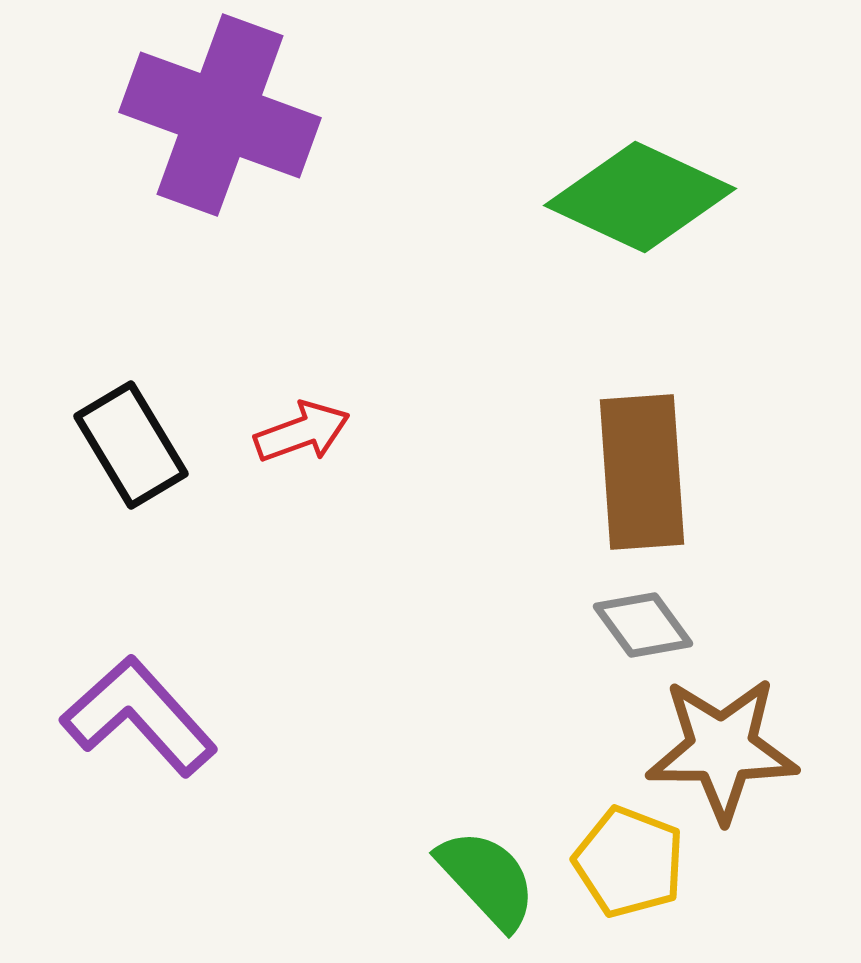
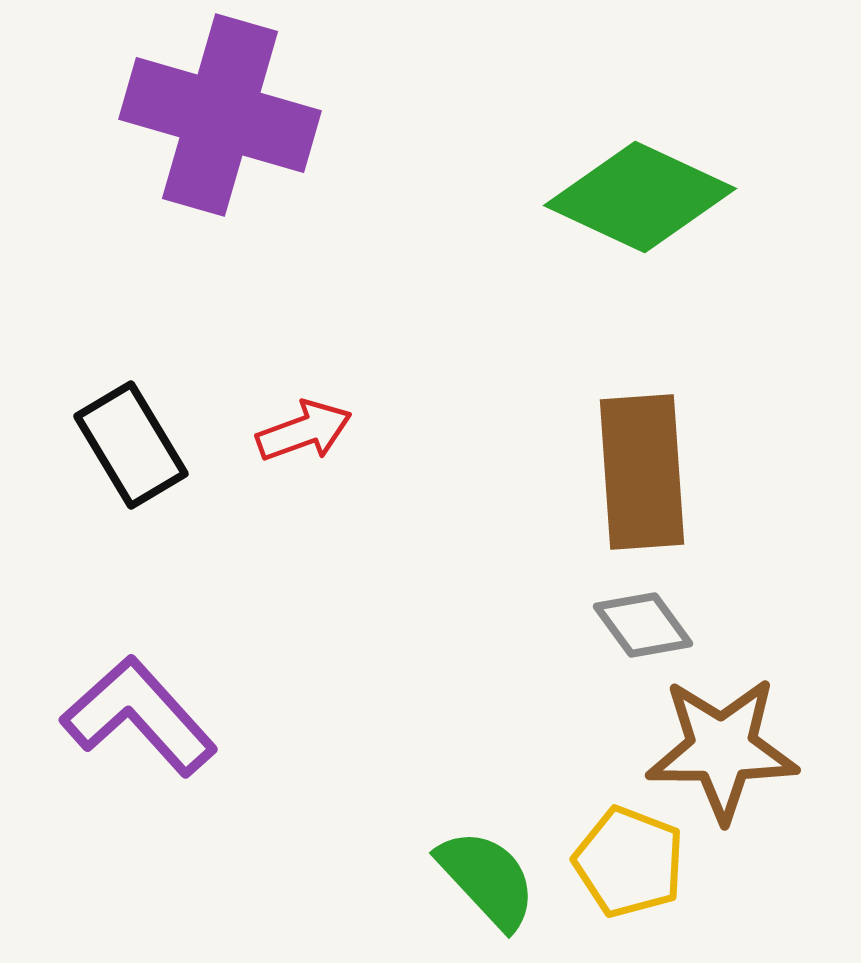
purple cross: rotated 4 degrees counterclockwise
red arrow: moved 2 px right, 1 px up
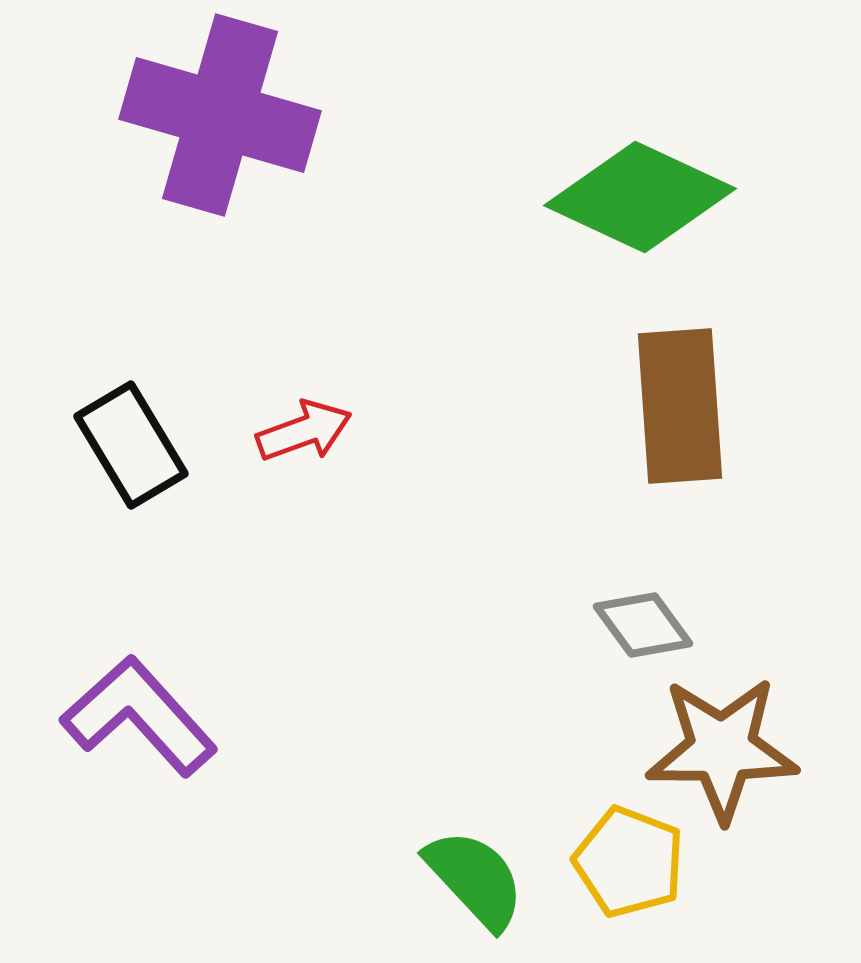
brown rectangle: moved 38 px right, 66 px up
green semicircle: moved 12 px left
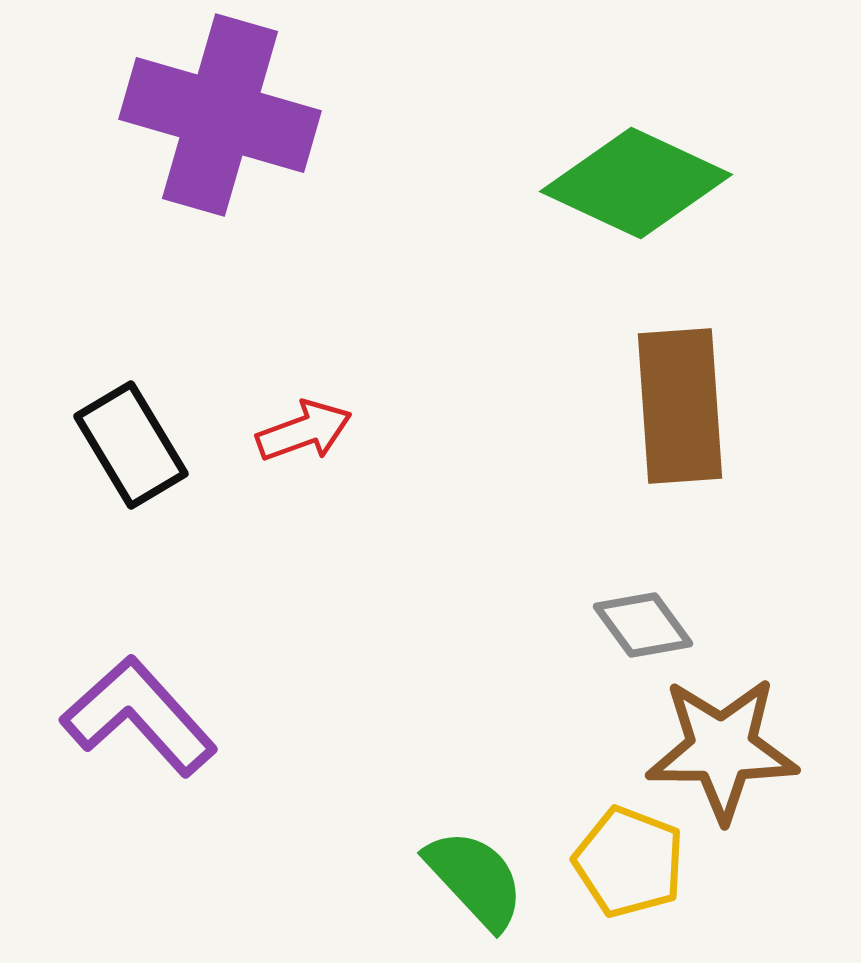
green diamond: moved 4 px left, 14 px up
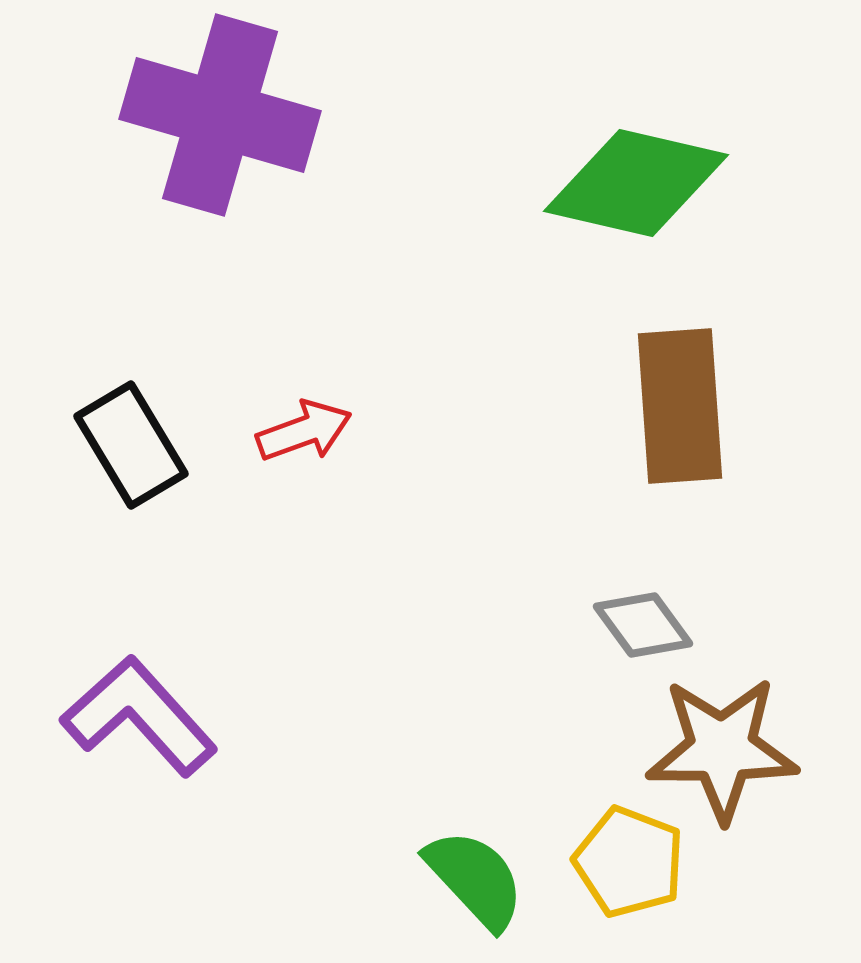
green diamond: rotated 12 degrees counterclockwise
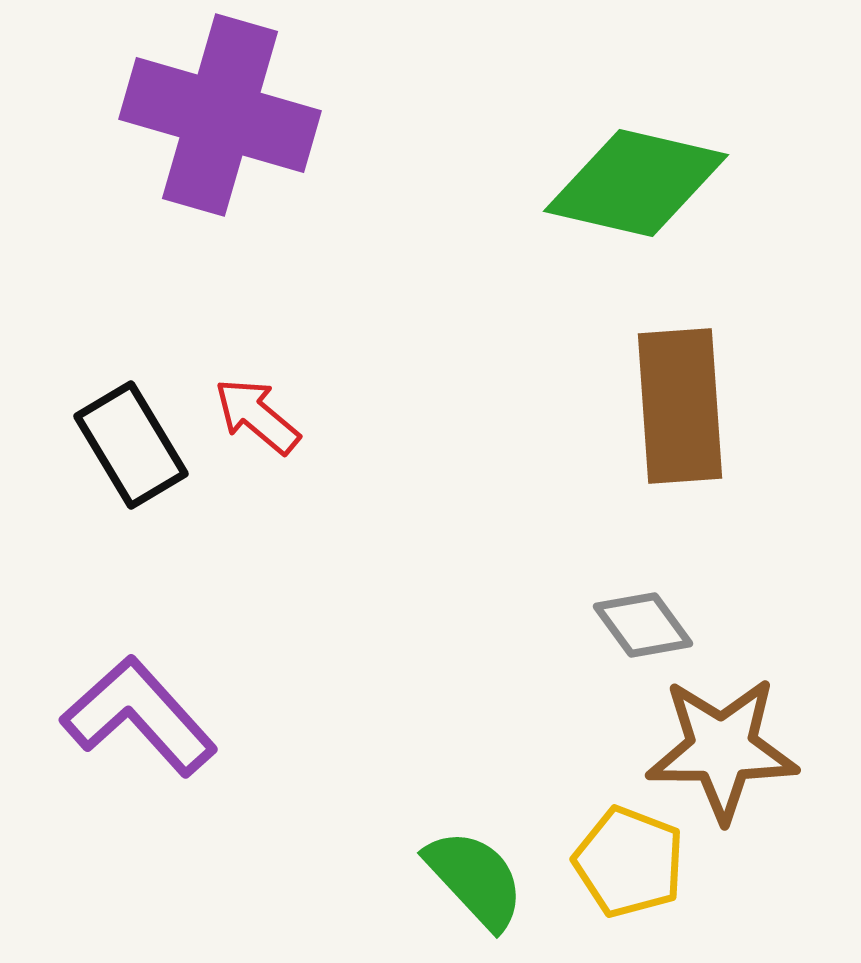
red arrow: moved 47 px left, 15 px up; rotated 120 degrees counterclockwise
